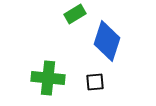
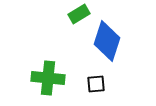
green rectangle: moved 4 px right
black square: moved 1 px right, 2 px down
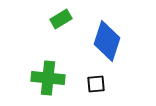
green rectangle: moved 18 px left, 5 px down
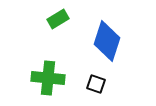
green rectangle: moved 3 px left
black square: rotated 24 degrees clockwise
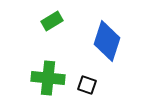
green rectangle: moved 6 px left, 2 px down
black square: moved 9 px left, 1 px down
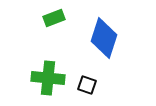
green rectangle: moved 2 px right, 3 px up; rotated 10 degrees clockwise
blue diamond: moved 3 px left, 3 px up
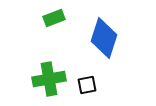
green cross: moved 1 px right, 1 px down; rotated 16 degrees counterclockwise
black square: rotated 30 degrees counterclockwise
